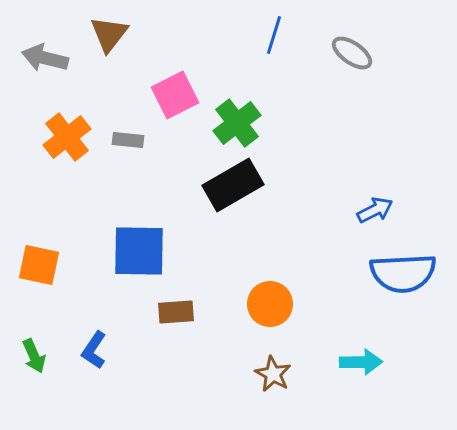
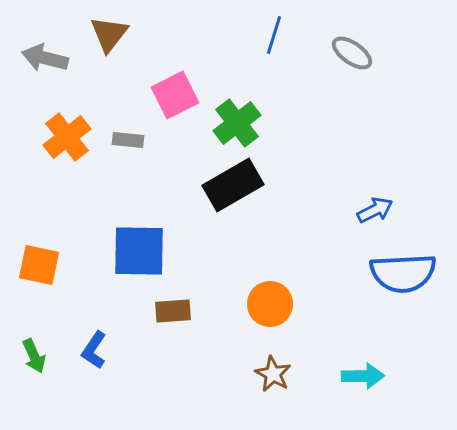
brown rectangle: moved 3 px left, 1 px up
cyan arrow: moved 2 px right, 14 px down
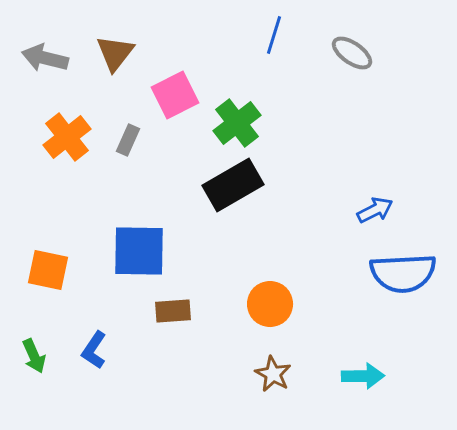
brown triangle: moved 6 px right, 19 px down
gray rectangle: rotated 72 degrees counterclockwise
orange square: moved 9 px right, 5 px down
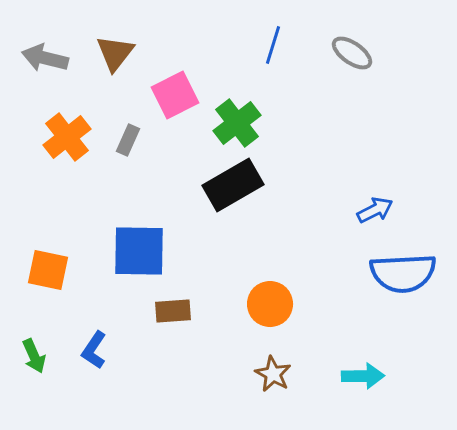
blue line: moved 1 px left, 10 px down
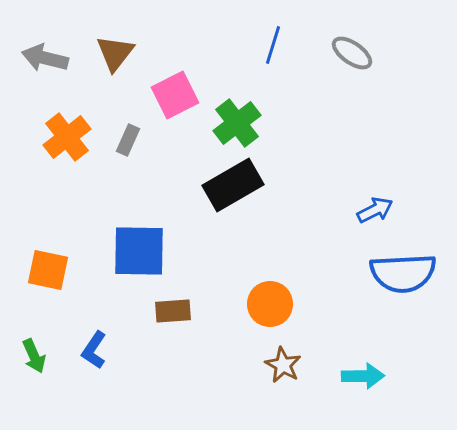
brown star: moved 10 px right, 9 px up
